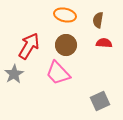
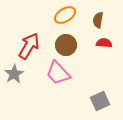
orange ellipse: rotated 45 degrees counterclockwise
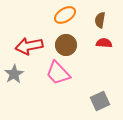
brown semicircle: moved 2 px right
red arrow: rotated 132 degrees counterclockwise
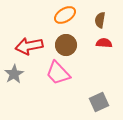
gray square: moved 1 px left, 1 px down
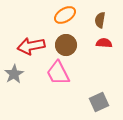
red arrow: moved 2 px right
pink trapezoid: rotated 16 degrees clockwise
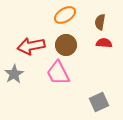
brown semicircle: moved 2 px down
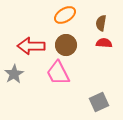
brown semicircle: moved 1 px right, 1 px down
red arrow: rotated 12 degrees clockwise
